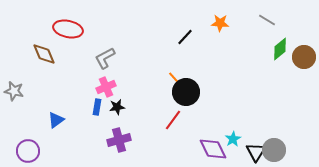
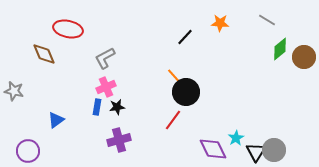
orange line: moved 1 px left, 3 px up
cyan star: moved 3 px right, 1 px up
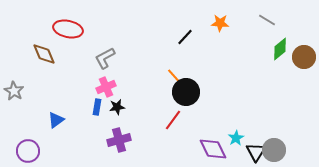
gray star: rotated 18 degrees clockwise
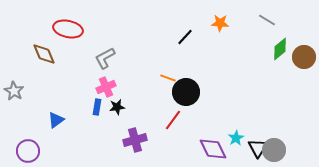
orange line: moved 6 px left, 2 px down; rotated 28 degrees counterclockwise
purple cross: moved 16 px right
black triangle: moved 2 px right, 4 px up
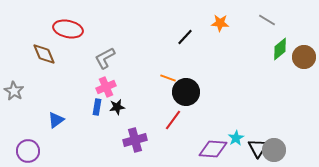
purple diamond: rotated 60 degrees counterclockwise
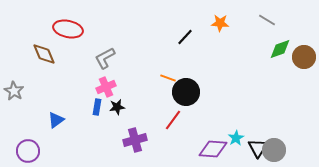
green diamond: rotated 20 degrees clockwise
